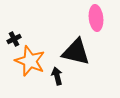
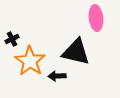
black cross: moved 2 px left
orange star: rotated 12 degrees clockwise
black arrow: rotated 78 degrees counterclockwise
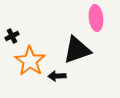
black cross: moved 3 px up
black triangle: moved 1 px right, 2 px up; rotated 32 degrees counterclockwise
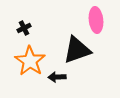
pink ellipse: moved 2 px down
black cross: moved 12 px right, 8 px up
black arrow: moved 1 px down
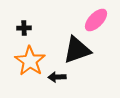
pink ellipse: rotated 50 degrees clockwise
black cross: rotated 24 degrees clockwise
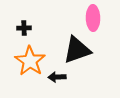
pink ellipse: moved 3 px left, 2 px up; rotated 45 degrees counterclockwise
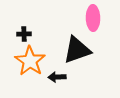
black cross: moved 6 px down
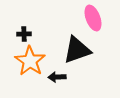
pink ellipse: rotated 20 degrees counterclockwise
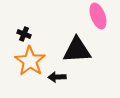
pink ellipse: moved 5 px right, 2 px up
black cross: rotated 24 degrees clockwise
black triangle: rotated 16 degrees clockwise
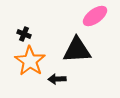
pink ellipse: moved 3 px left; rotated 75 degrees clockwise
black arrow: moved 2 px down
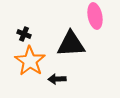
pink ellipse: rotated 65 degrees counterclockwise
black triangle: moved 6 px left, 6 px up
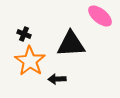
pink ellipse: moved 5 px right; rotated 40 degrees counterclockwise
